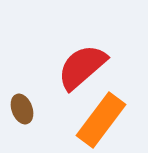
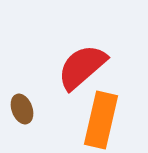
orange rectangle: rotated 24 degrees counterclockwise
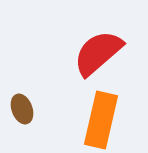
red semicircle: moved 16 px right, 14 px up
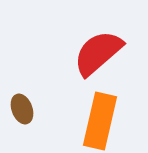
orange rectangle: moved 1 px left, 1 px down
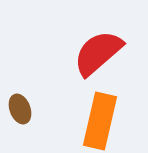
brown ellipse: moved 2 px left
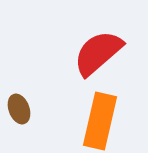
brown ellipse: moved 1 px left
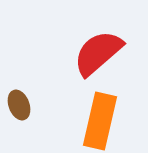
brown ellipse: moved 4 px up
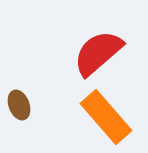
orange rectangle: moved 6 px right, 4 px up; rotated 54 degrees counterclockwise
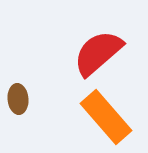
brown ellipse: moved 1 px left, 6 px up; rotated 16 degrees clockwise
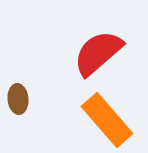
orange rectangle: moved 1 px right, 3 px down
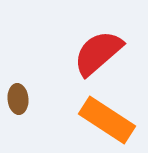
orange rectangle: rotated 16 degrees counterclockwise
